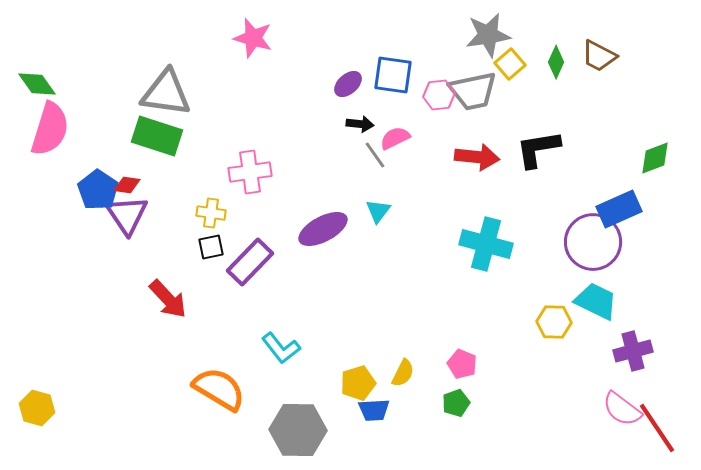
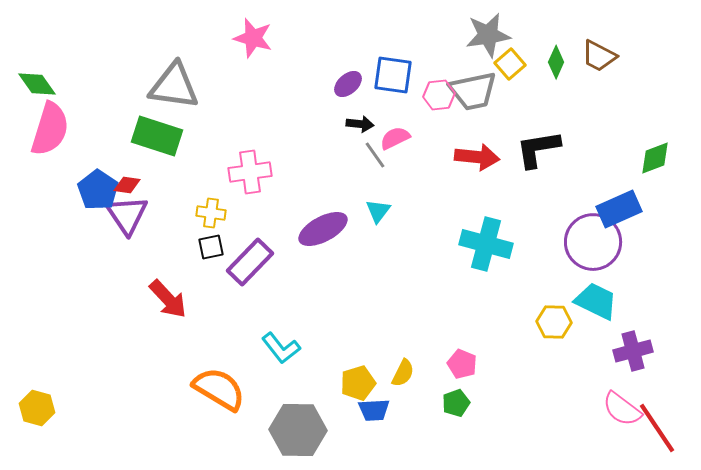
gray triangle at (166, 93): moved 8 px right, 7 px up
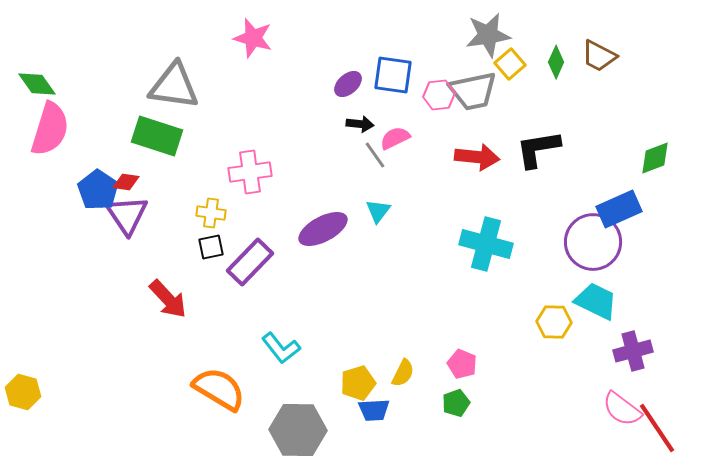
red diamond at (127, 185): moved 1 px left, 3 px up
yellow hexagon at (37, 408): moved 14 px left, 16 px up
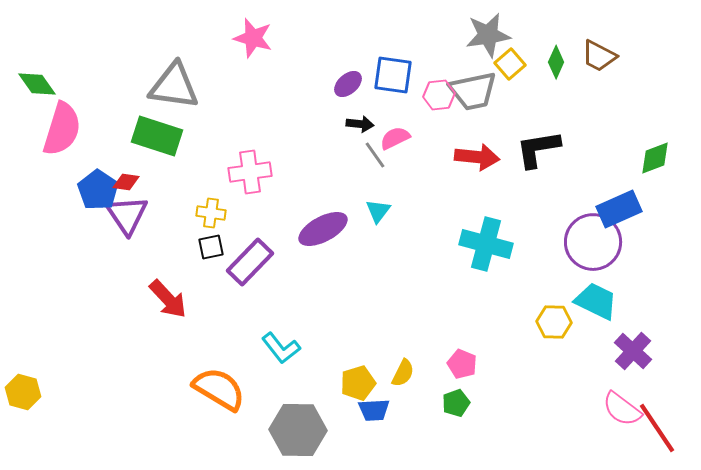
pink semicircle at (50, 129): moved 12 px right
purple cross at (633, 351): rotated 33 degrees counterclockwise
